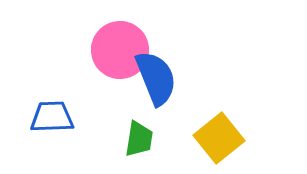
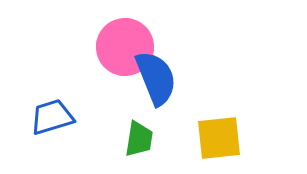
pink circle: moved 5 px right, 3 px up
blue trapezoid: rotated 15 degrees counterclockwise
yellow square: rotated 33 degrees clockwise
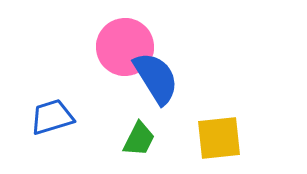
blue semicircle: rotated 10 degrees counterclockwise
green trapezoid: rotated 18 degrees clockwise
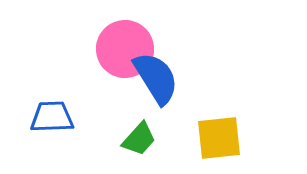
pink circle: moved 2 px down
blue trapezoid: rotated 15 degrees clockwise
green trapezoid: rotated 15 degrees clockwise
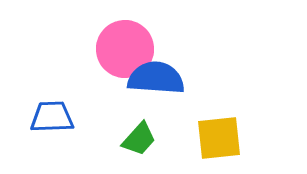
blue semicircle: rotated 54 degrees counterclockwise
